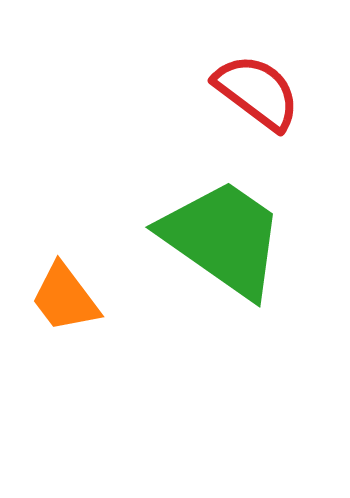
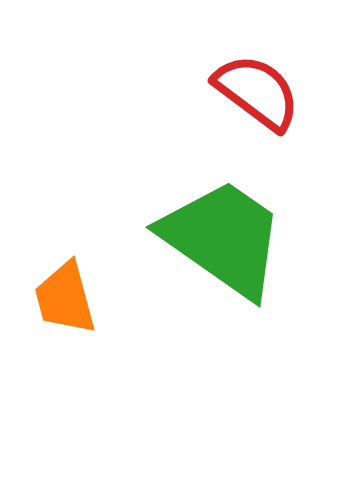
orange trapezoid: rotated 22 degrees clockwise
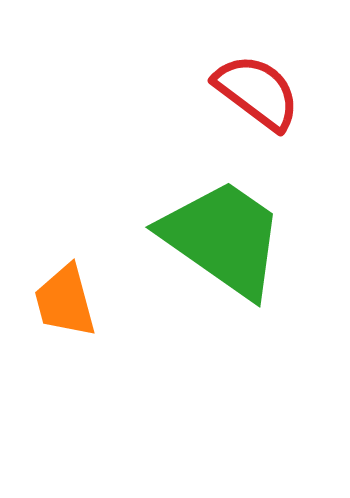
orange trapezoid: moved 3 px down
